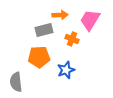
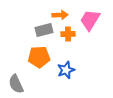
orange cross: moved 4 px left, 5 px up; rotated 24 degrees counterclockwise
gray semicircle: moved 2 px down; rotated 18 degrees counterclockwise
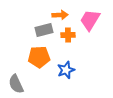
orange cross: moved 1 px down
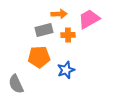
orange arrow: moved 1 px left, 1 px up
pink trapezoid: moved 1 px left, 1 px up; rotated 30 degrees clockwise
